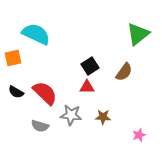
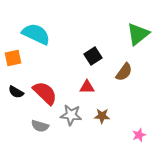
black square: moved 3 px right, 10 px up
brown star: moved 1 px left, 1 px up
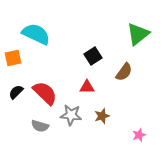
black semicircle: rotated 105 degrees clockwise
brown star: rotated 21 degrees counterclockwise
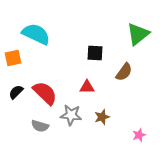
black square: moved 2 px right, 3 px up; rotated 36 degrees clockwise
brown star: moved 1 px down
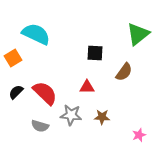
orange square: rotated 18 degrees counterclockwise
brown star: rotated 21 degrees clockwise
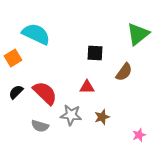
brown star: rotated 21 degrees counterclockwise
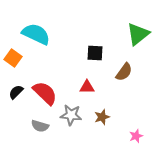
orange square: rotated 24 degrees counterclockwise
pink star: moved 3 px left, 1 px down
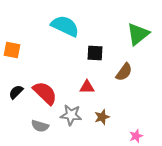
cyan semicircle: moved 29 px right, 8 px up
orange square: moved 1 px left, 8 px up; rotated 24 degrees counterclockwise
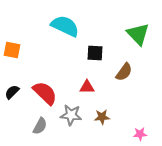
green triangle: rotated 35 degrees counterclockwise
black semicircle: moved 4 px left
brown star: rotated 14 degrees clockwise
gray semicircle: rotated 78 degrees counterclockwise
pink star: moved 4 px right, 2 px up; rotated 16 degrees clockwise
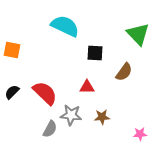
gray semicircle: moved 10 px right, 3 px down
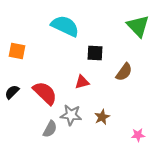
green triangle: moved 8 px up
orange square: moved 5 px right, 1 px down
red triangle: moved 5 px left, 5 px up; rotated 14 degrees counterclockwise
brown star: rotated 21 degrees counterclockwise
pink star: moved 2 px left, 1 px down
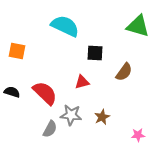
green triangle: rotated 30 degrees counterclockwise
black semicircle: rotated 63 degrees clockwise
